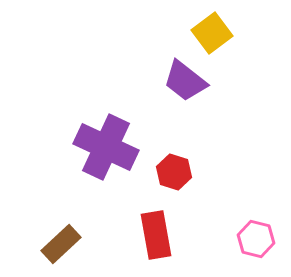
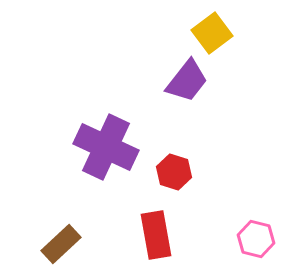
purple trapezoid: moved 2 px right; rotated 90 degrees counterclockwise
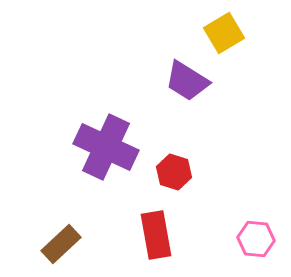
yellow square: moved 12 px right; rotated 6 degrees clockwise
purple trapezoid: rotated 84 degrees clockwise
pink hexagon: rotated 9 degrees counterclockwise
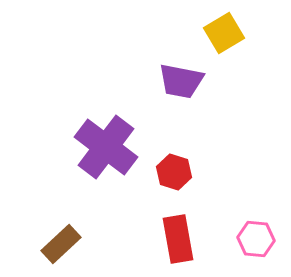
purple trapezoid: moved 6 px left; rotated 21 degrees counterclockwise
purple cross: rotated 12 degrees clockwise
red rectangle: moved 22 px right, 4 px down
